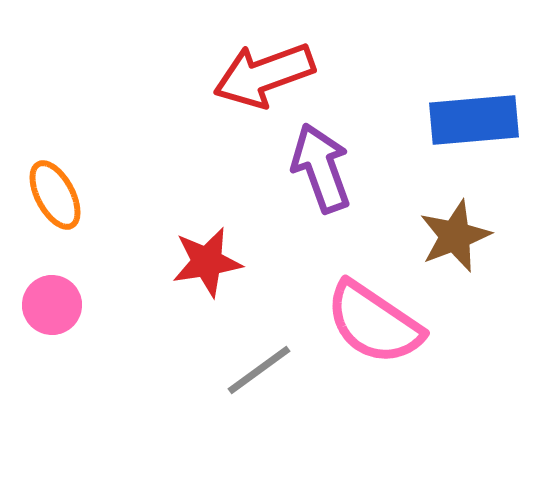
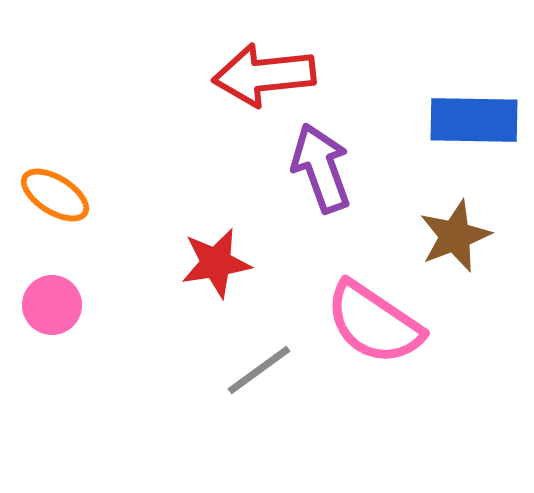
red arrow: rotated 14 degrees clockwise
blue rectangle: rotated 6 degrees clockwise
orange ellipse: rotated 30 degrees counterclockwise
red star: moved 9 px right, 1 px down
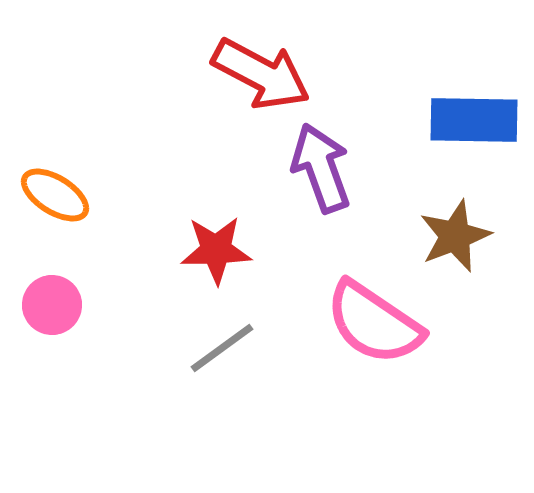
red arrow: moved 3 px left, 1 px up; rotated 146 degrees counterclockwise
red star: moved 13 px up; rotated 8 degrees clockwise
gray line: moved 37 px left, 22 px up
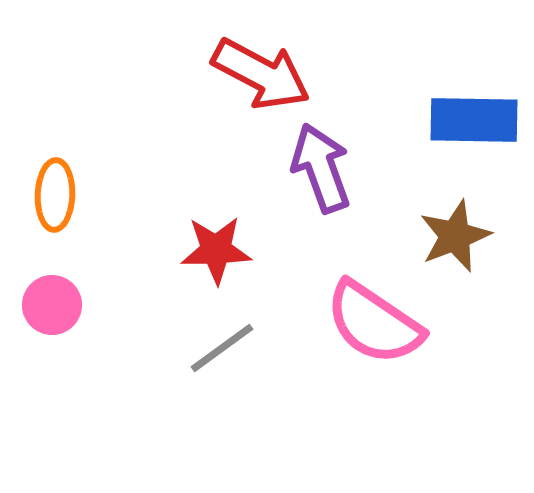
orange ellipse: rotated 60 degrees clockwise
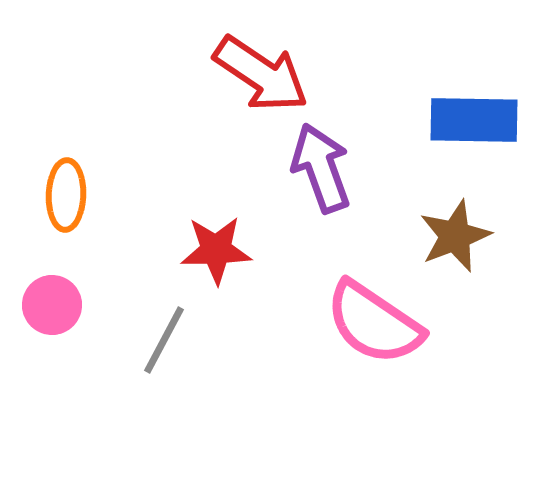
red arrow: rotated 6 degrees clockwise
orange ellipse: moved 11 px right
gray line: moved 58 px left, 8 px up; rotated 26 degrees counterclockwise
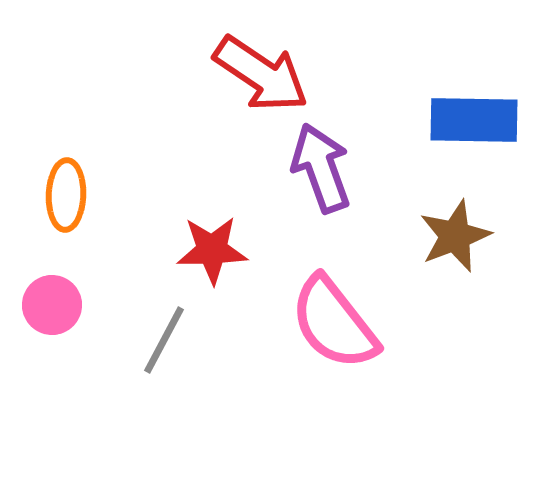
red star: moved 4 px left
pink semicircle: moved 40 px left; rotated 18 degrees clockwise
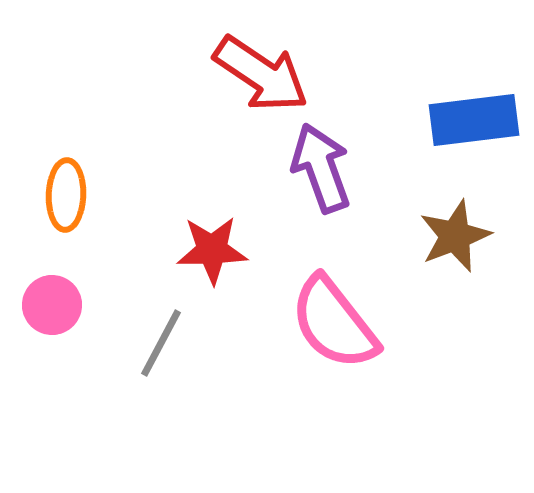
blue rectangle: rotated 8 degrees counterclockwise
gray line: moved 3 px left, 3 px down
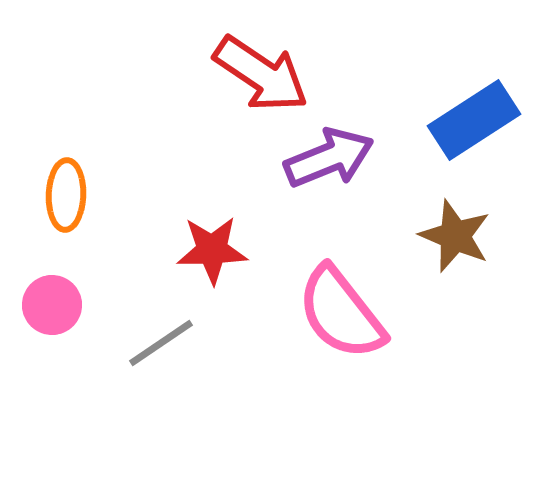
blue rectangle: rotated 26 degrees counterclockwise
purple arrow: moved 8 px right, 10 px up; rotated 88 degrees clockwise
brown star: rotated 28 degrees counterclockwise
pink semicircle: moved 7 px right, 10 px up
gray line: rotated 28 degrees clockwise
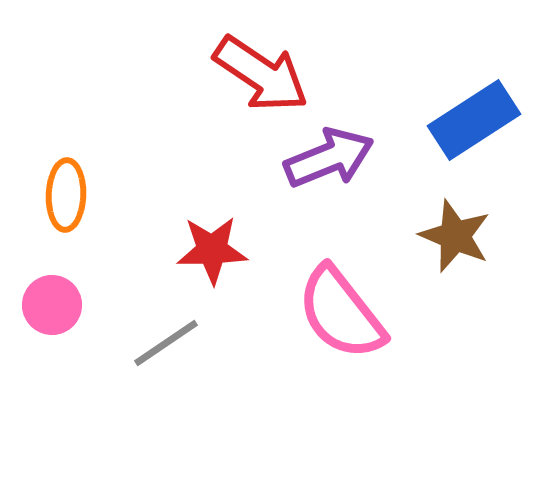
gray line: moved 5 px right
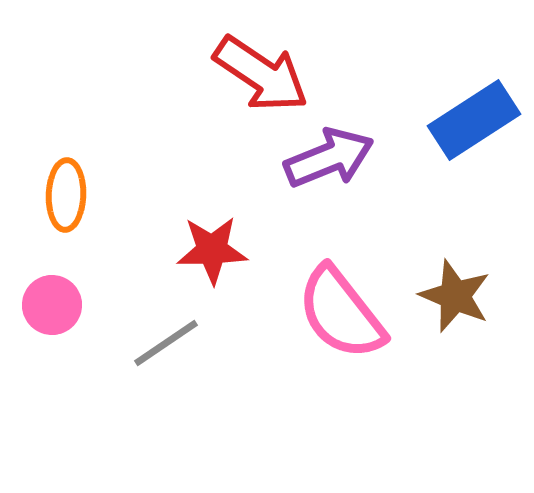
brown star: moved 60 px down
